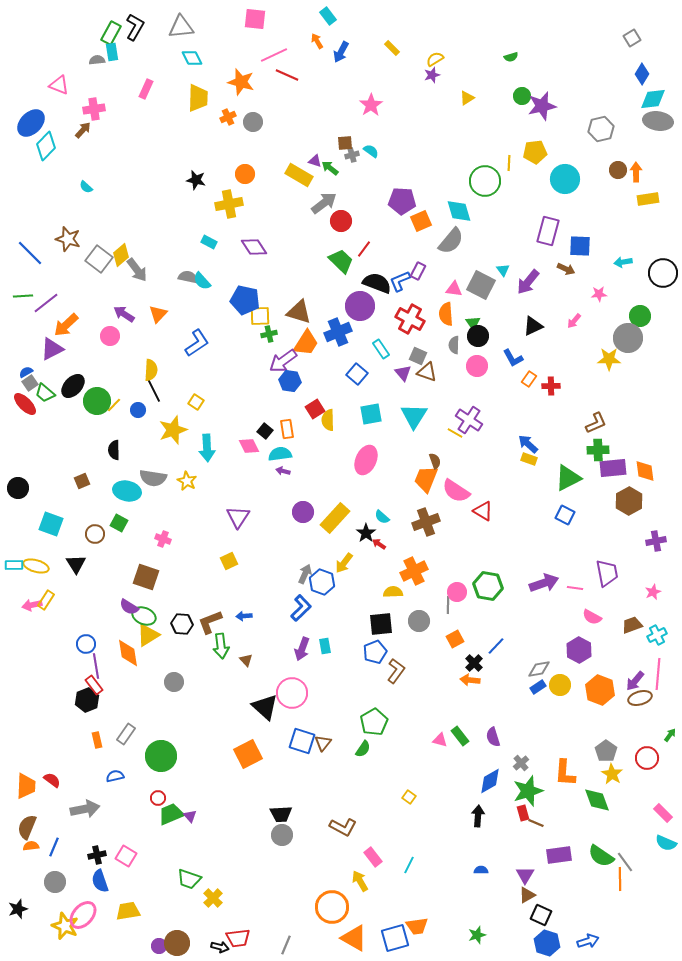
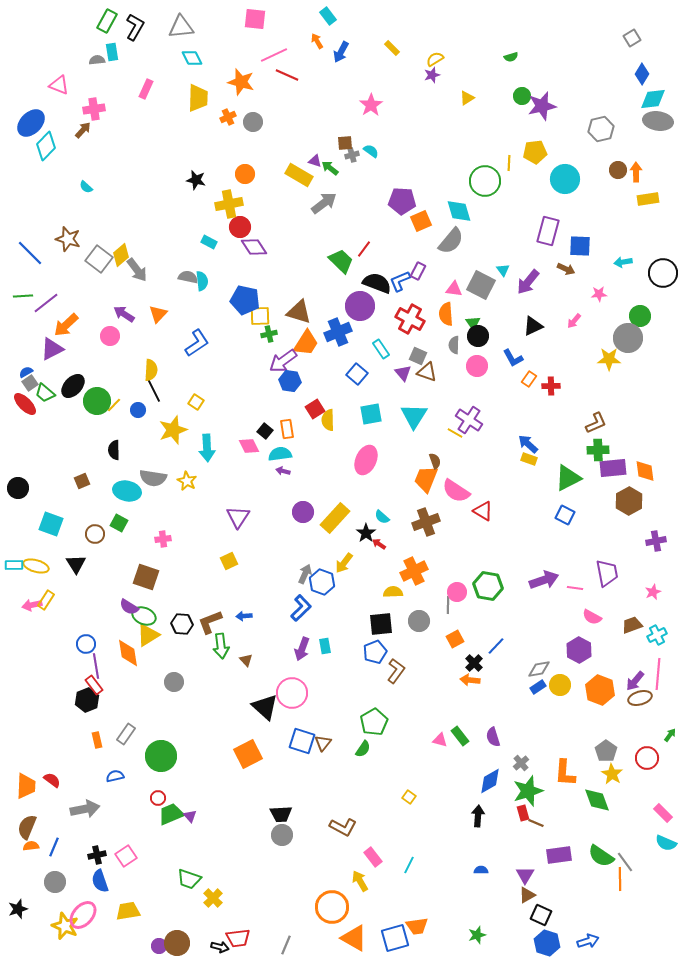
green rectangle at (111, 33): moved 4 px left, 12 px up
red circle at (341, 221): moved 101 px left, 6 px down
cyan semicircle at (202, 281): rotated 144 degrees counterclockwise
pink cross at (163, 539): rotated 28 degrees counterclockwise
purple arrow at (544, 583): moved 3 px up
pink square at (126, 856): rotated 25 degrees clockwise
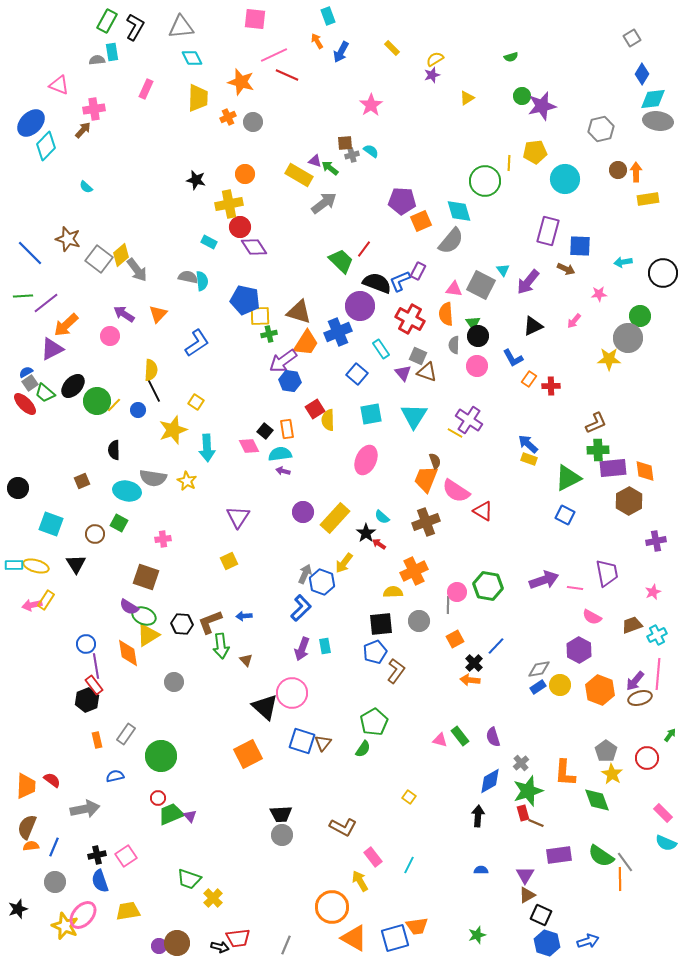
cyan rectangle at (328, 16): rotated 18 degrees clockwise
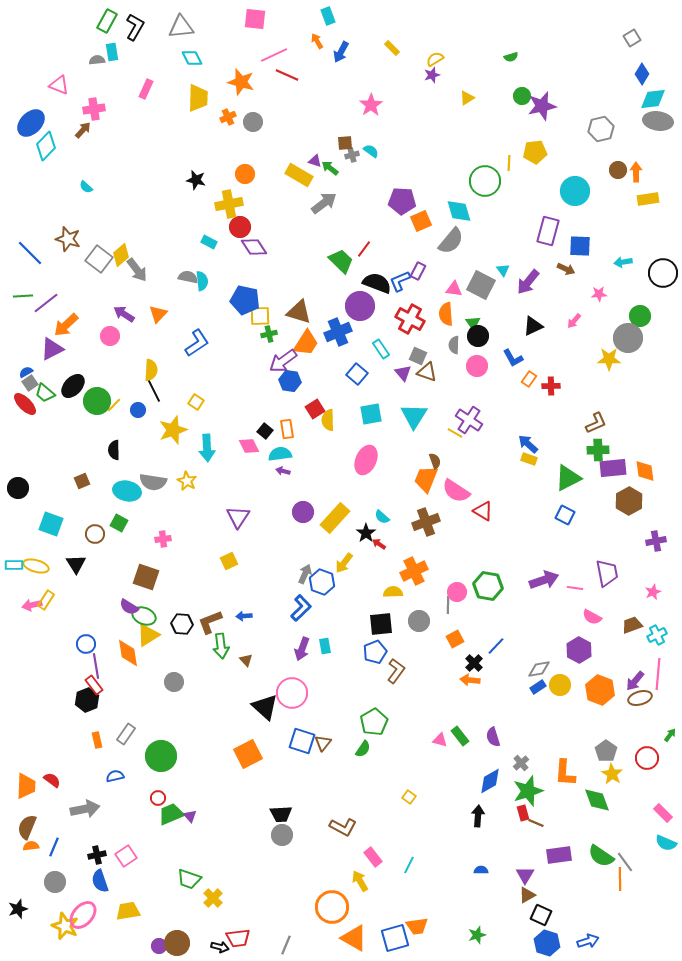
cyan circle at (565, 179): moved 10 px right, 12 px down
gray semicircle at (153, 478): moved 4 px down
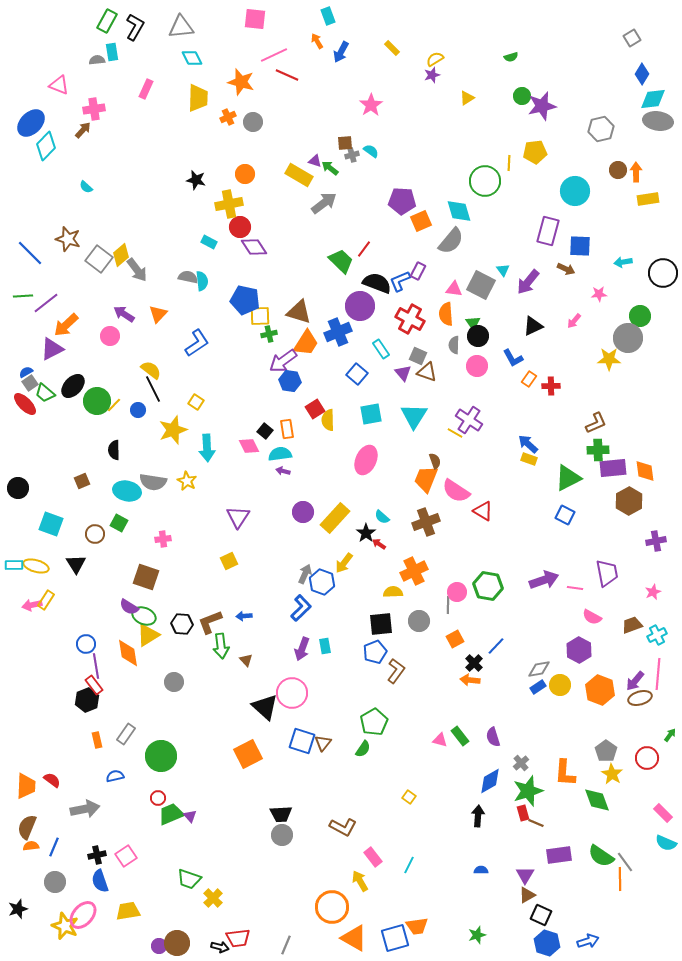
yellow semicircle at (151, 370): rotated 55 degrees counterclockwise
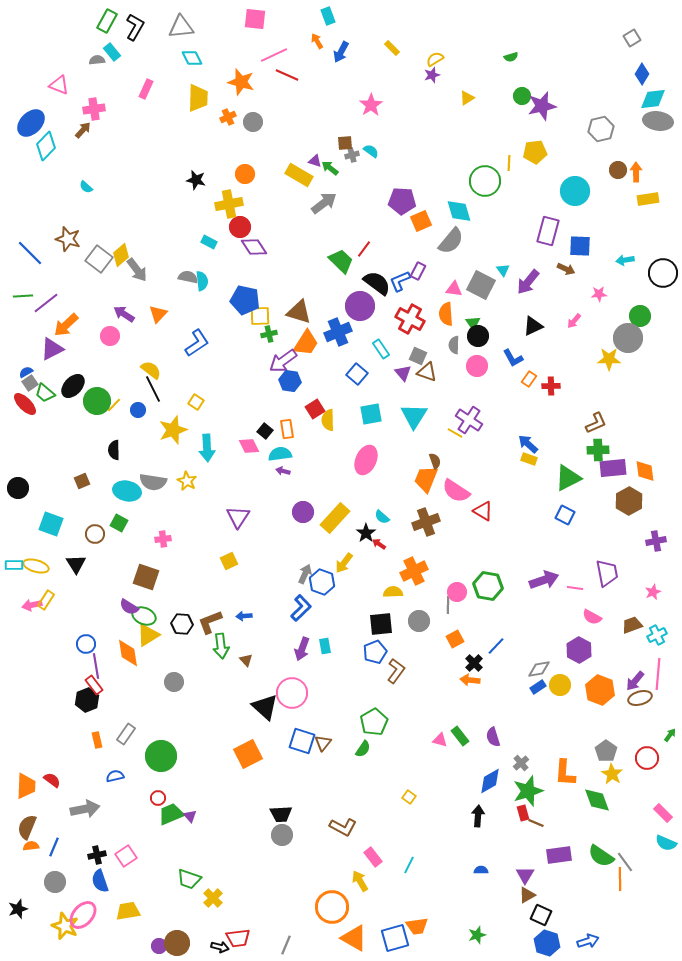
cyan rectangle at (112, 52): rotated 30 degrees counterclockwise
cyan arrow at (623, 262): moved 2 px right, 2 px up
black semicircle at (377, 283): rotated 16 degrees clockwise
